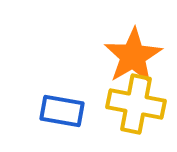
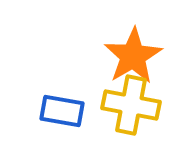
yellow cross: moved 5 px left, 1 px down
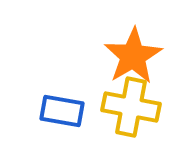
yellow cross: moved 2 px down
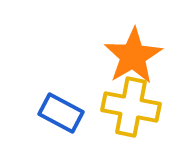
blue rectangle: moved 1 px left, 2 px down; rotated 18 degrees clockwise
